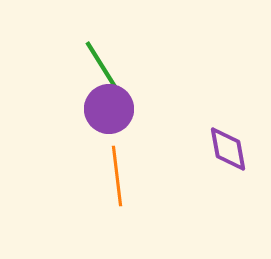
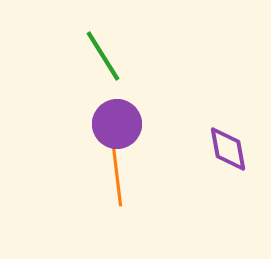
green line: moved 1 px right, 10 px up
purple circle: moved 8 px right, 15 px down
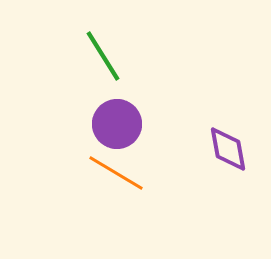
orange line: moved 1 px left, 3 px up; rotated 52 degrees counterclockwise
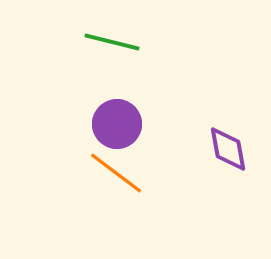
green line: moved 9 px right, 14 px up; rotated 44 degrees counterclockwise
orange line: rotated 6 degrees clockwise
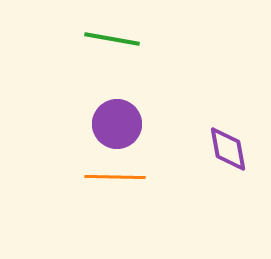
green line: moved 3 px up; rotated 4 degrees counterclockwise
orange line: moved 1 px left, 4 px down; rotated 36 degrees counterclockwise
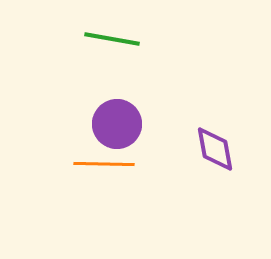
purple diamond: moved 13 px left
orange line: moved 11 px left, 13 px up
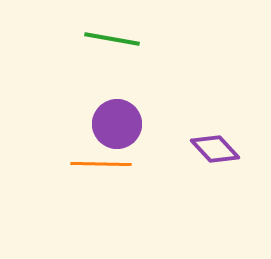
purple diamond: rotated 33 degrees counterclockwise
orange line: moved 3 px left
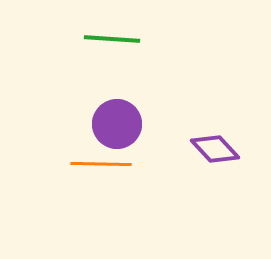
green line: rotated 6 degrees counterclockwise
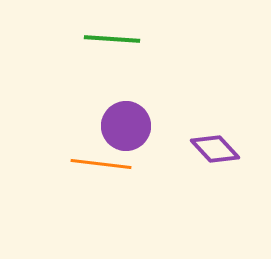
purple circle: moved 9 px right, 2 px down
orange line: rotated 6 degrees clockwise
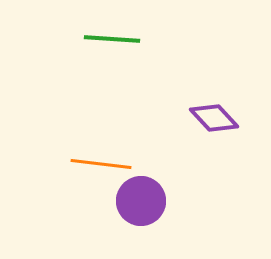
purple circle: moved 15 px right, 75 px down
purple diamond: moved 1 px left, 31 px up
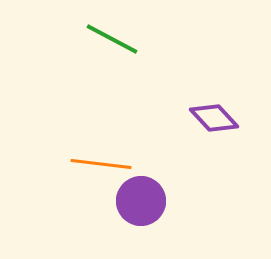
green line: rotated 24 degrees clockwise
